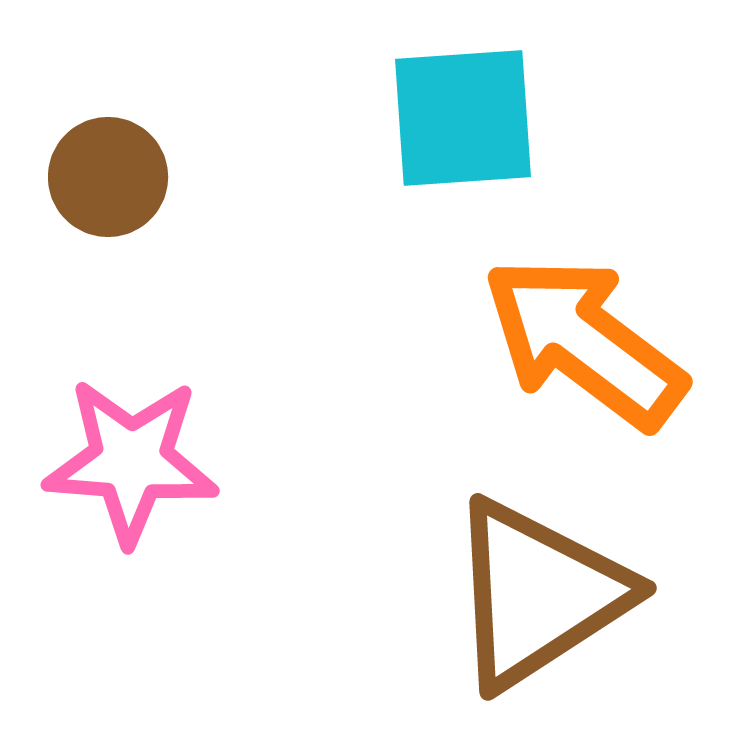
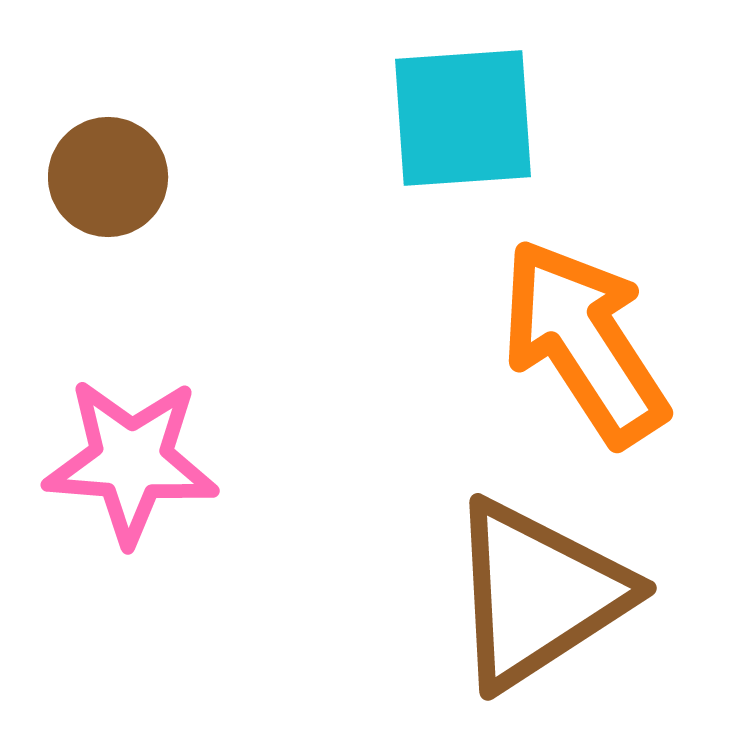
orange arrow: rotated 20 degrees clockwise
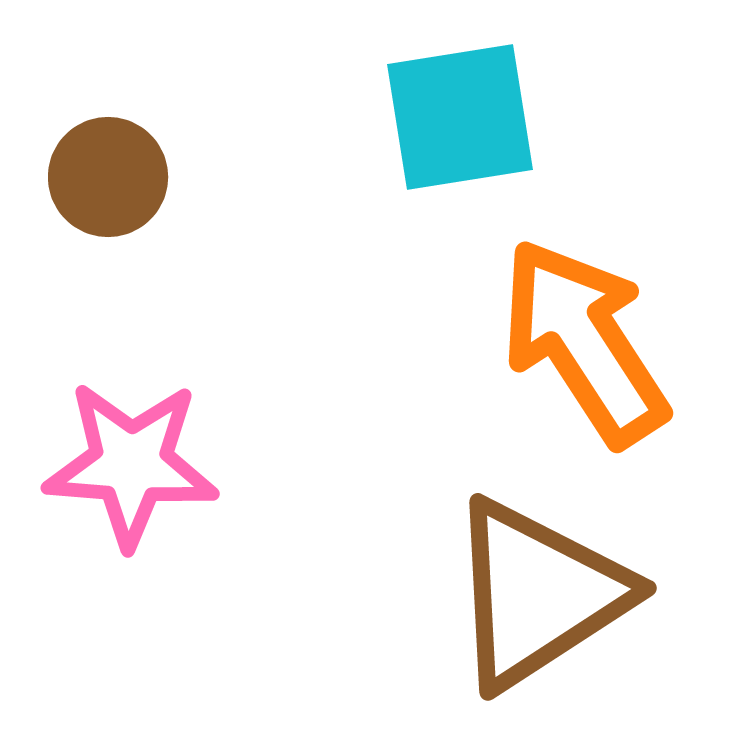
cyan square: moved 3 px left, 1 px up; rotated 5 degrees counterclockwise
pink star: moved 3 px down
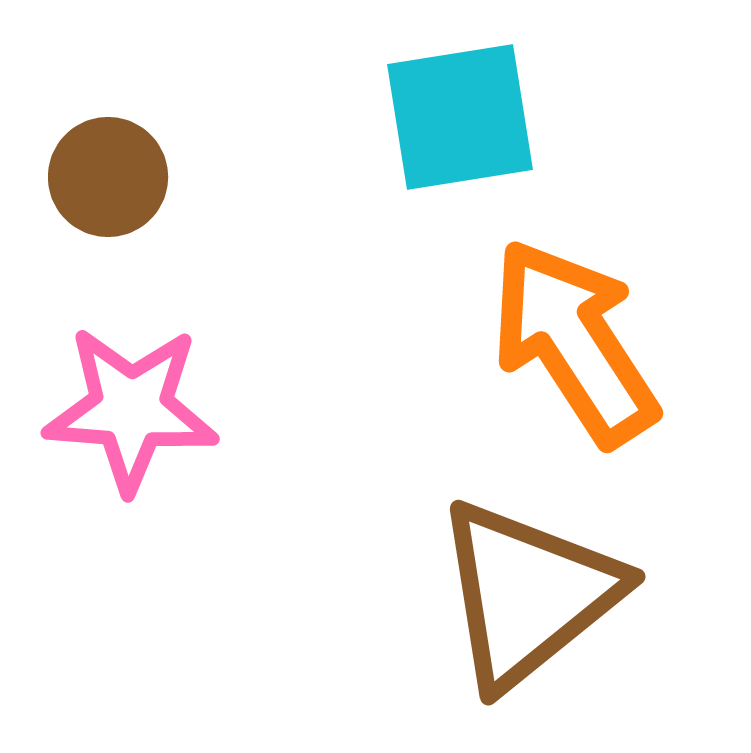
orange arrow: moved 10 px left
pink star: moved 55 px up
brown triangle: moved 10 px left; rotated 6 degrees counterclockwise
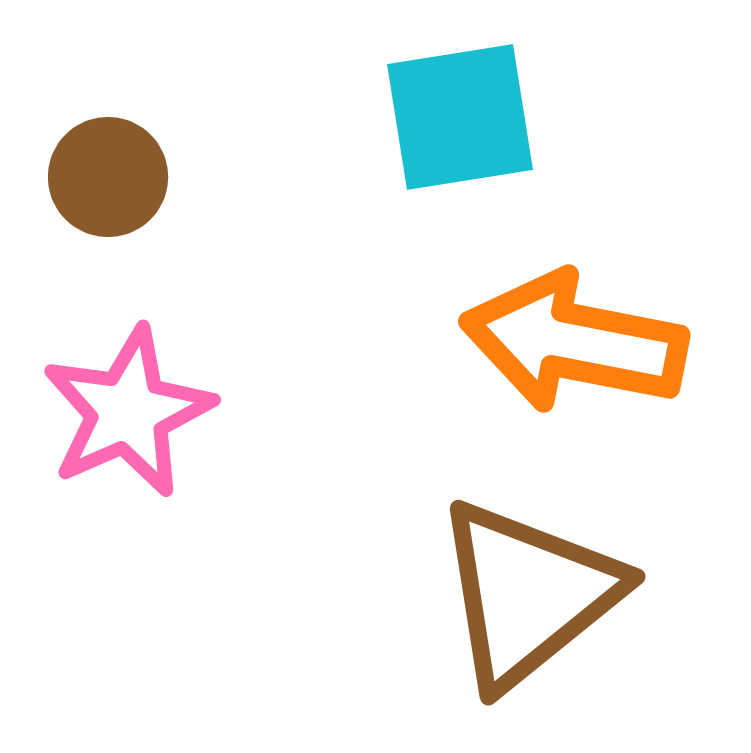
orange arrow: rotated 46 degrees counterclockwise
pink star: moved 3 px left, 3 px down; rotated 28 degrees counterclockwise
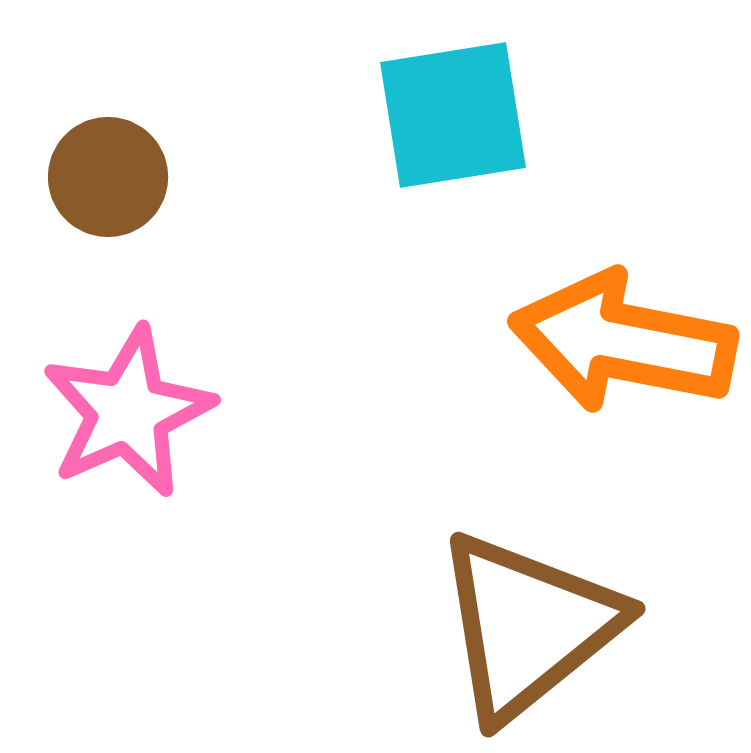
cyan square: moved 7 px left, 2 px up
orange arrow: moved 49 px right
brown triangle: moved 32 px down
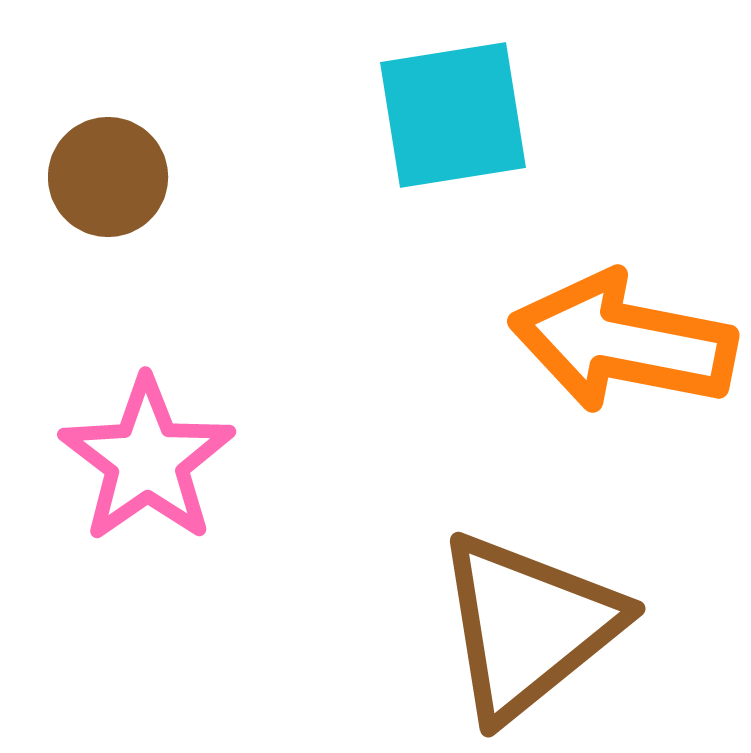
pink star: moved 19 px right, 48 px down; rotated 11 degrees counterclockwise
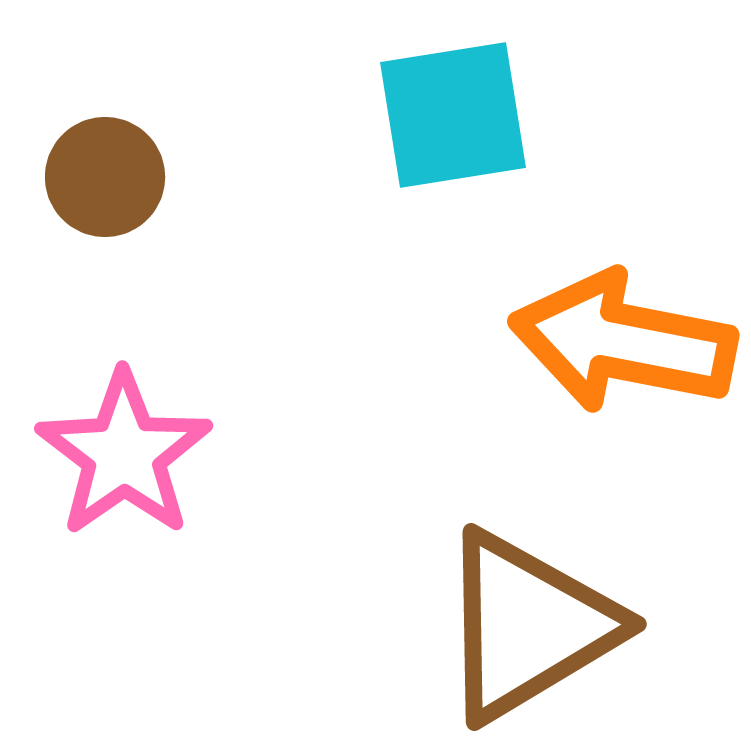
brown circle: moved 3 px left
pink star: moved 23 px left, 6 px up
brown triangle: rotated 8 degrees clockwise
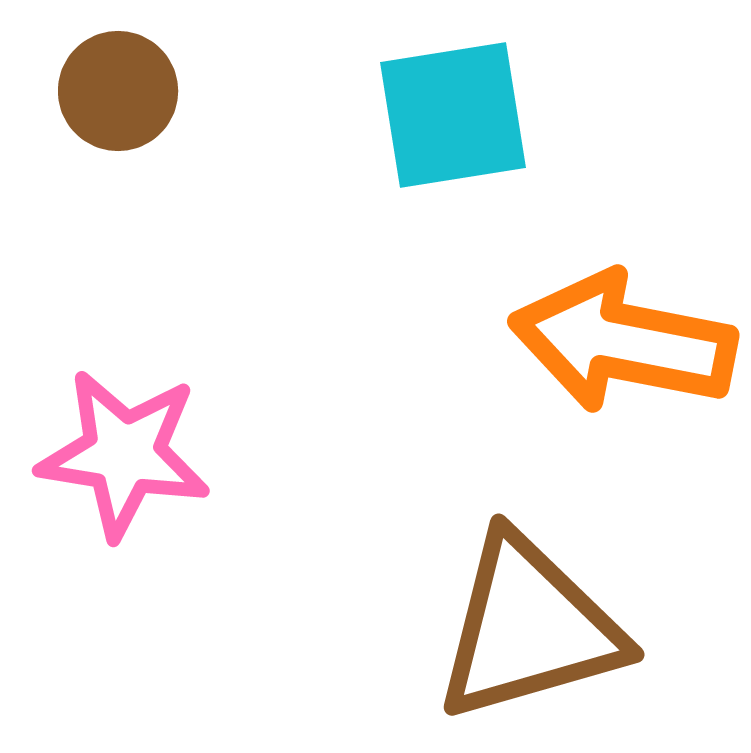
brown circle: moved 13 px right, 86 px up
pink star: rotated 28 degrees counterclockwise
brown triangle: moved 1 px right, 2 px down; rotated 15 degrees clockwise
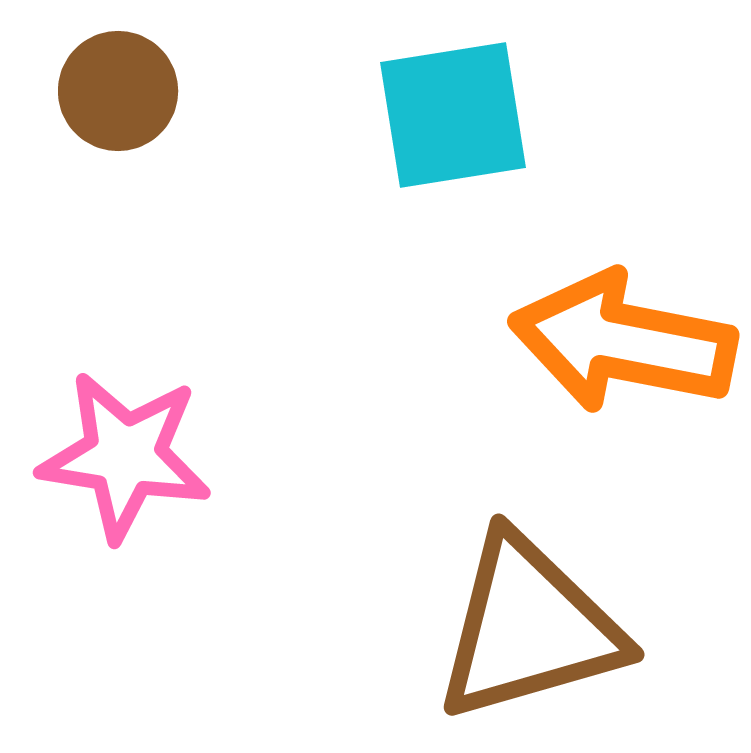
pink star: moved 1 px right, 2 px down
